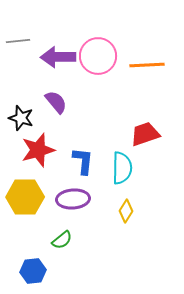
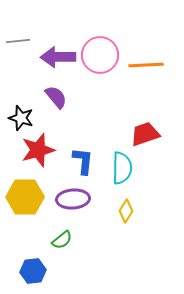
pink circle: moved 2 px right, 1 px up
orange line: moved 1 px left
purple semicircle: moved 5 px up
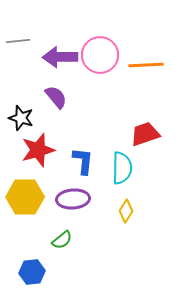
purple arrow: moved 2 px right
blue hexagon: moved 1 px left, 1 px down
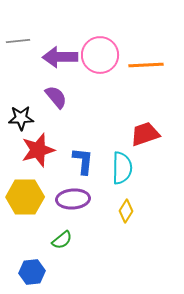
black star: rotated 20 degrees counterclockwise
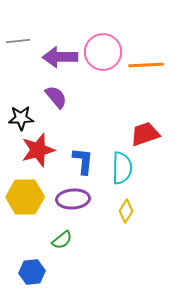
pink circle: moved 3 px right, 3 px up
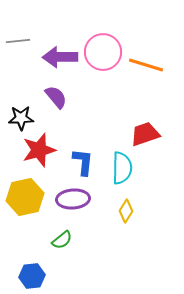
orange line: rotated 20 degrees clockwise
red star: moved 1 px right
blue L-shape: moved 1 px down
yellow hexagon: rotated 12 degrees counterclockwise
blue hexagon: moved 4 px down
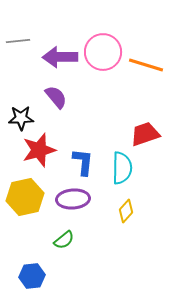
yellow diamond: rotated 10 degrees clockwise
green semicircle: moved 2 px right
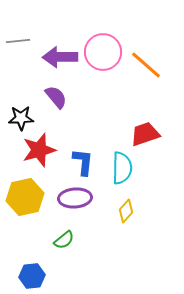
orange line: rotated 24 degrees clockwise
purple ellipse: moved 2 px right, 1 px up
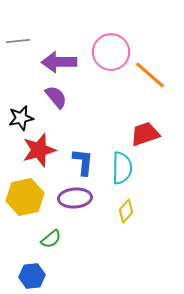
pink circle: moved 8 px right
purple arrow: moved 1 px left, 5 px down
orange line: moved 4 px right, 10 px down
black star: rotated 10 degrees counterclockwise
green semicircle: moved 13 px left, 1 px up
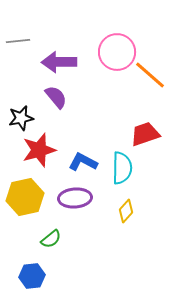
pink circle: moved 6 px right
blue L-shape: rotated 68 degrees counterclockwise
